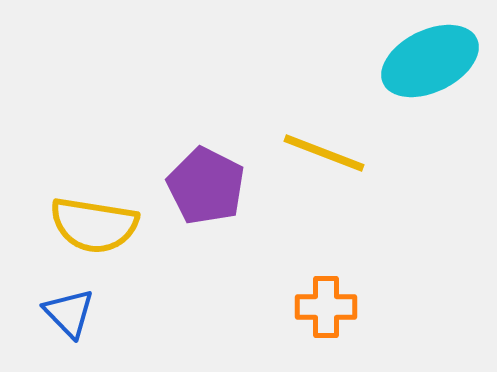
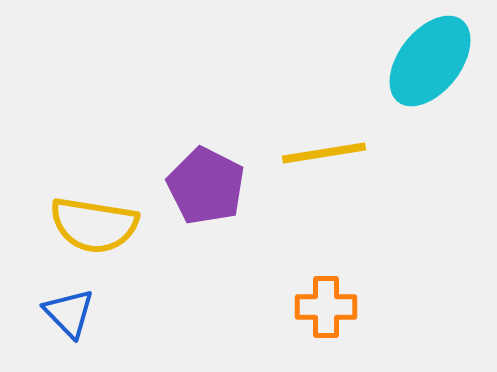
cyan ellipse: rotated 26 degrees counterclockwise
yellow line: rotated 30 degrees counterclockwise
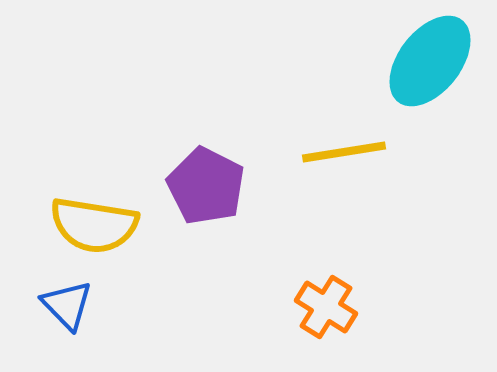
yellow line: moved 20 px right, 1 px up
orange cross: rotated 32 degrees clockwise
blue triangle: moved 2 px left, 8 px up
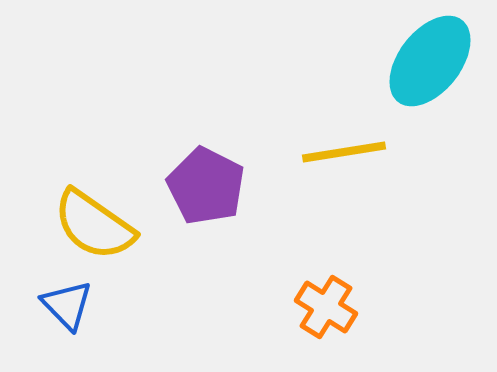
yellow semicircle: rotated 26 degrees clockwise
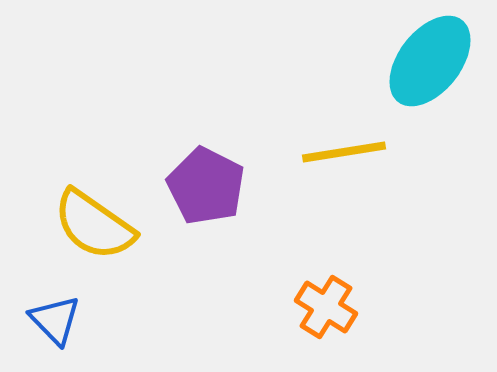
blue triangle: moved 12 px left, 15 px down
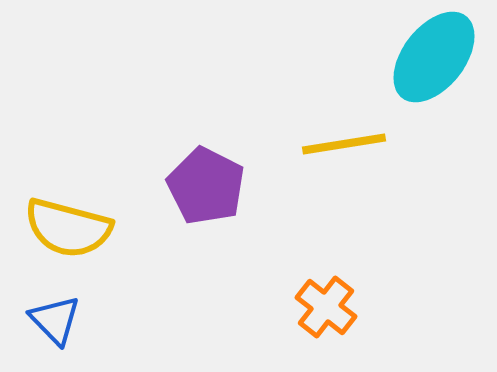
cyan ellipse: moved 4 px right, 4 px up
yellow line: moved 8 px up
yellow semicircle: moved 26 px left, 3 px down; rotated 20 degrees counterclockwise
orange cross: rotated 6 degrees clockwise
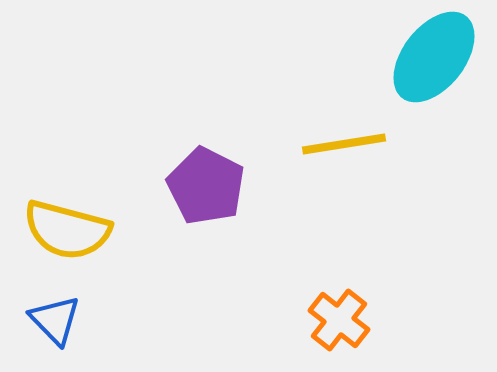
yellow semicircle: moved 1 px left, 2 px down
orange cross: moved 13 px right, 13 px down
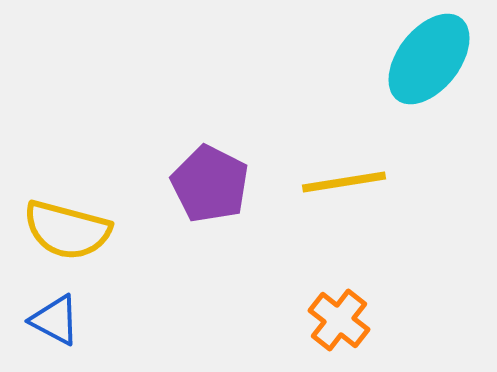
cyan ellipse: moved 5 px left, 2 px down
yellow line: moved 38 px down
purple pentagon: moved 4 px right, 2 px up
blue triangle: rotated 18 degrees counterclockwise
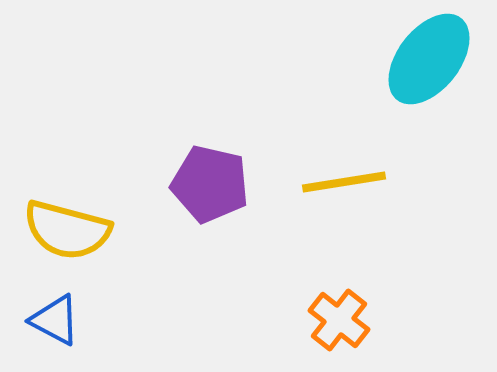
purple pentagon: rotated 14 degrees counterclockwise
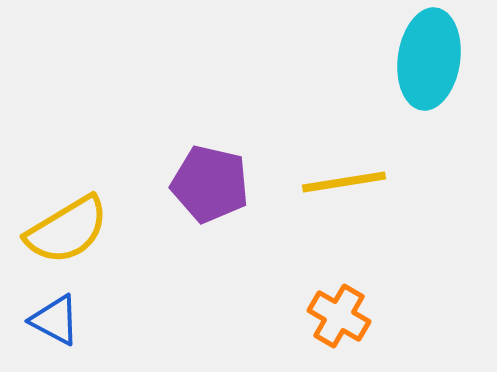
cyan ellipse: rotated 30 degrees counterclockwise
yellow semicircle: rotated 46 degrees counterclockwise
orange cross: moved 4 px up; rotated 8 degrees counterclockwise
